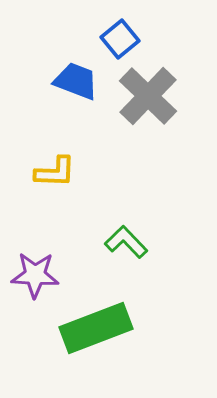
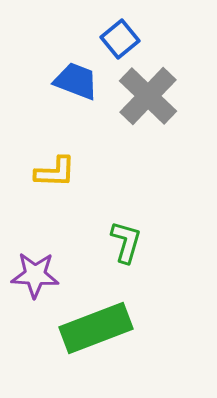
green L-shape: rotated 60 degrees clockwise
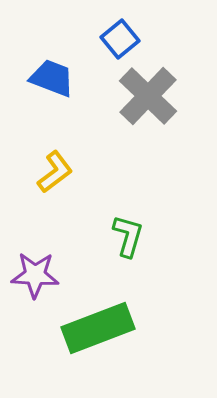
blue trapezoid: moved 24 px left, 3 px up
yellow L-shape: rotated 39 degrees counterclockwise
green L-shape: moved 2 px right, 6 px up
green rectangle: moved 2 px right
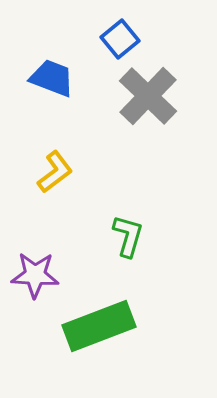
green rectangle: moved 1 px right, 2 px up
